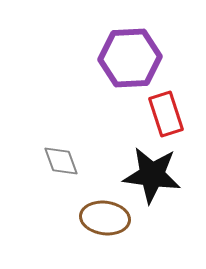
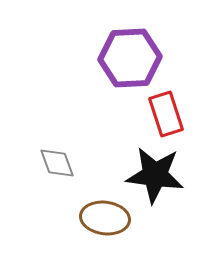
gray diamond: moved 4 px left, 2 px down
black star: moved 3 px right
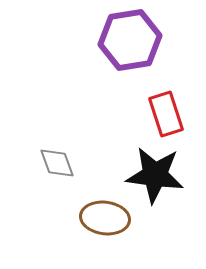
purple hexagon: moved 18 px up; rotated 6 degrees counterclockwise
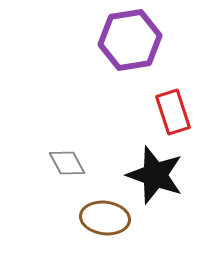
red rectangle: moved 7 px right, 2 px up
gray diamond: moved 10 px right; rotated 9 degrees counterclockwise
black star: rotated 12 degrees clockwise
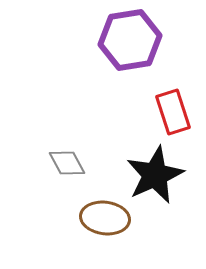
black star: rotated 28 degrees clockwise
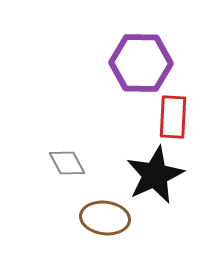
purple hexagon: moved 11 px right, 23 px down; rotated 10 degrees clockwise
red rectangle: moved 5 px down; rotated 21 degrees clockwise
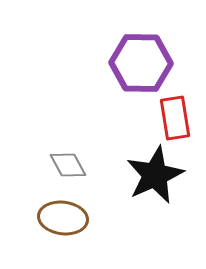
red rectangle: moved 2 px right, 1 px down; rotated 12 degrees counterclockwise
gray diamond: moved 1 px right, 2 px down
brown ellipse: moved 42 px left
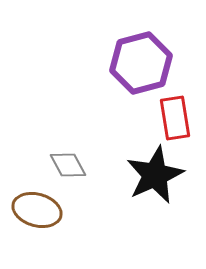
purple hexagon: rotated 16 degrees counterclockwise
brown ellipse: moved 26 px left, 8 px up; rotated 9 degrees clockwise
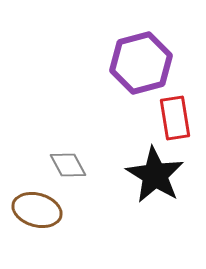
black star: rotated 16 degrees counterclockwise
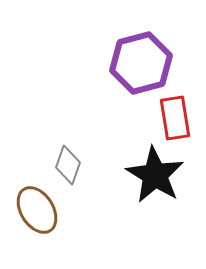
gray diamond: rotated 48 degrees clockwise
brown ellipse: rotated 42 degrees clockwise
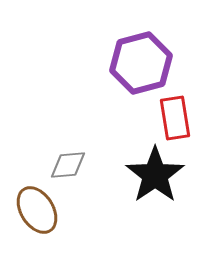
gray diamond: rotated 66 degrees clockwise
black star: rotated 6 degrees clockwise
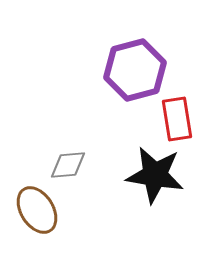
purple hexagon: moved 6 px left, 7 px down
red rectangle: moved 2 px right, 1 px down
black star: rotated 28 degrees counterclockwise
